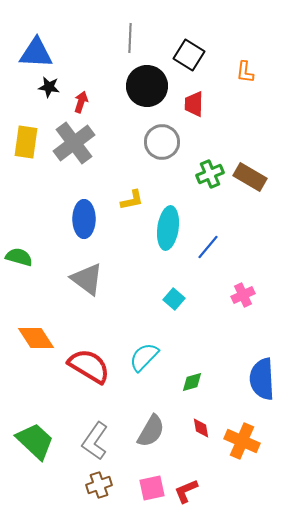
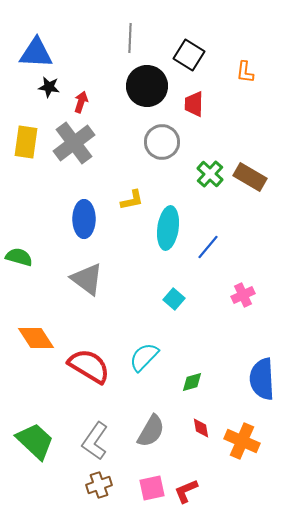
green cross: rotated 24 degrees counterclockwise
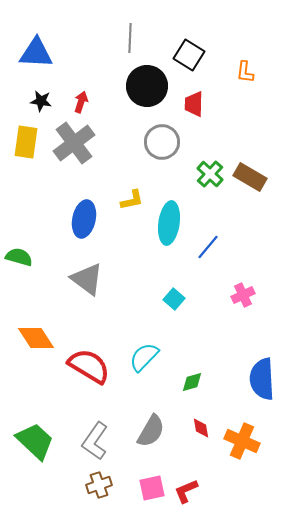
black star: moved 8 px left, 14 px down
blue ellipse: rotated 12 degrees clockwise
cyan ellipse: moved 1 px right, 5 px up
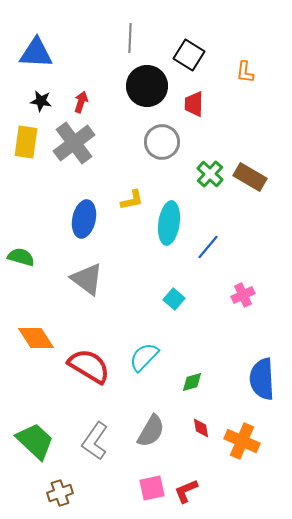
green semicircle: moved 2 px right
brown cross: moved 39 px left, 8 px down
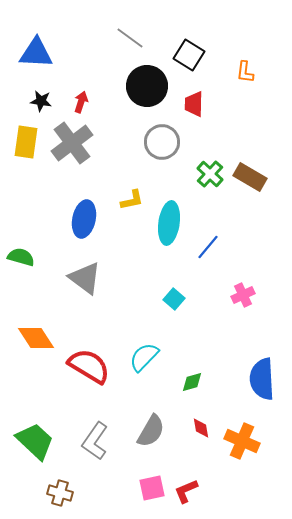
gray line: rotated 56 degrees counterclockwise
gray cross: moved 2 px left
gray triangle: moved 2 px left, 1 px up
brown cross: rotated 35 degrees clockwise
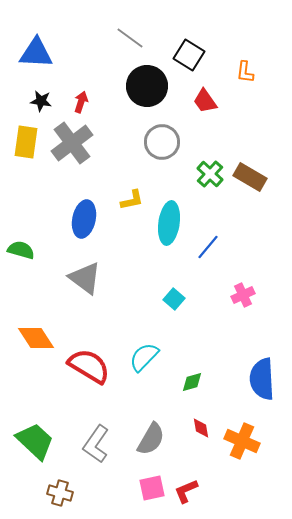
red trapezoid: moved 11 px right, 3 px up; rotated 36 degrees counterclockwise
green semicircle: moved 7 px up
gray semicircle: moved 8 px down
gray L-shape: moved 1 px right, 3 px down
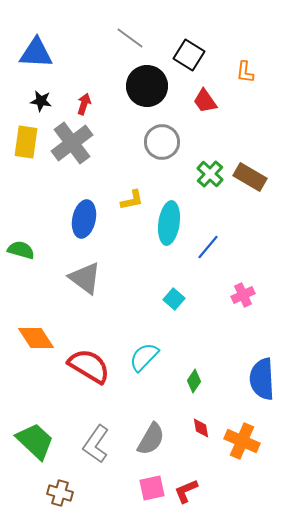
red arrow: moved 3 px right, 2 px down
green diamond: moved 2 px right, 1 px up; rotated 40 degrees counterclockwise
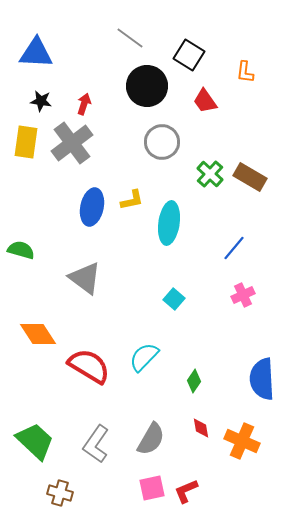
blue ellipse: moved 8 px right, 12 px up
blue line: moved 26 px right, 1 px down
orange diamond: moved 2 px right, 4 px up
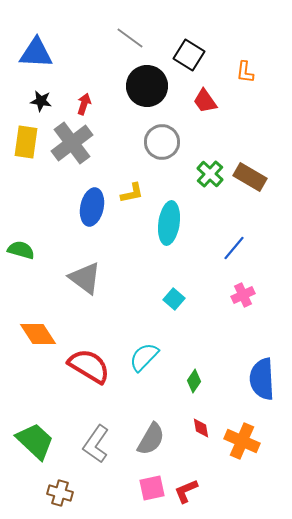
yellow L-shape: moved 7 px up
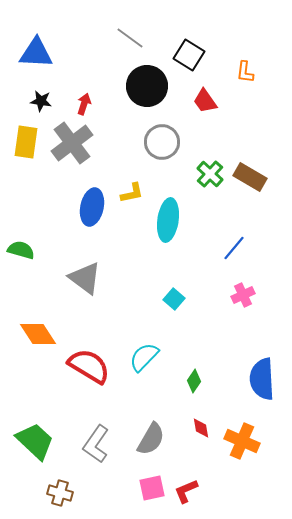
cyan ellipse: moved 1 px left, 3 px up
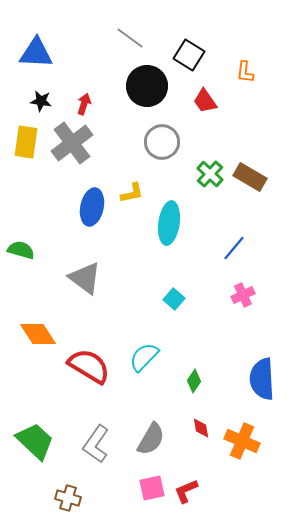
cyan ellipse: moved 1 px right, 3 px down
brown cross: moved 8 px right, 5 px down
